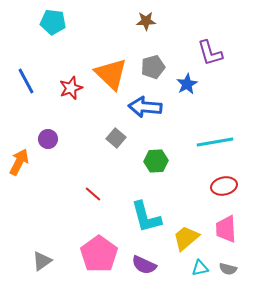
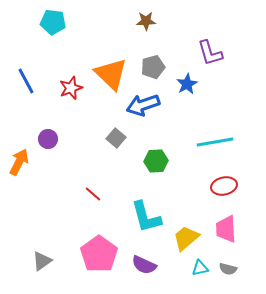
blue arrow: moved 2 px left, 2 px up; rotated 24 degrees counterclockwise
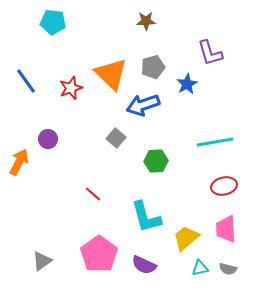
blue line: rotated 8 degrees counterclockwise
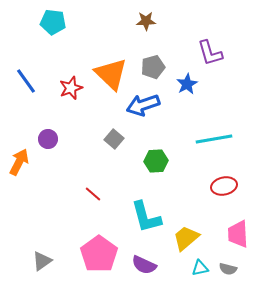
gray square: moved 2 px left, 1 px down
cyan line: moved 1 px left, 3 px up
pink trapezoid: moved 12 px right, 5 px down
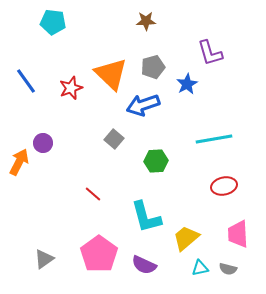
purple circle: moved 5 px left, 4 px down
gray triangle: moved 2 px right, 2 px up
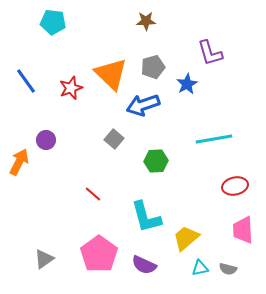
purple circle: moved 3 px right, 3 px up
red ellipse: moved 11 px right
pink trapezoid: moved 5 px right, 4 px up
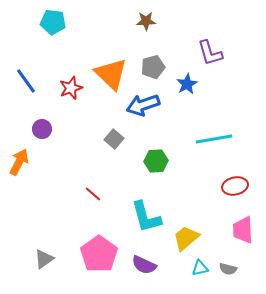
purple circle: moved 4 px left, 11 px up
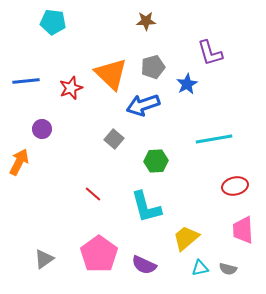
blue line: rotated 60 degrees counterclockwise
cyan L-shape: moved 10 px up
